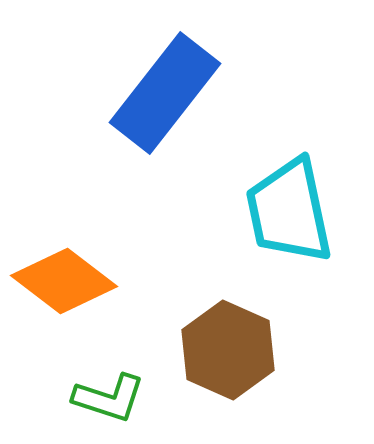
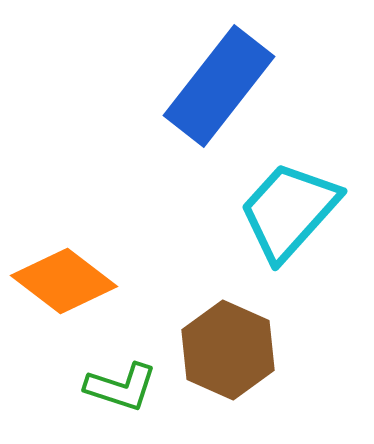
blue rectangle: moved 54 px right, 7 px up
cyan trapezoid: rotated 54 degrees clockwise
green L-shape: moved 12 px right, 11 px up
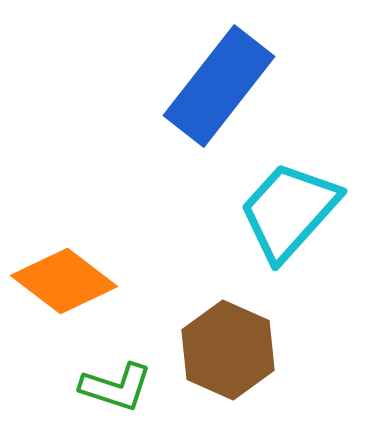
green L-shape: moved 5 px left
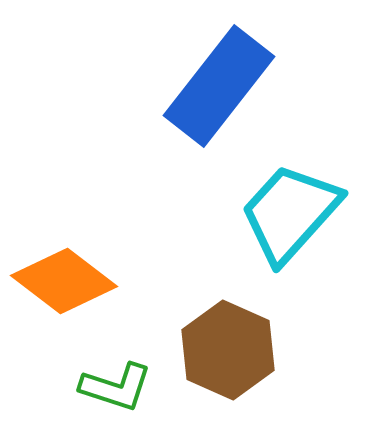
cyan trapezoid: moved 1 px right, 2 px down
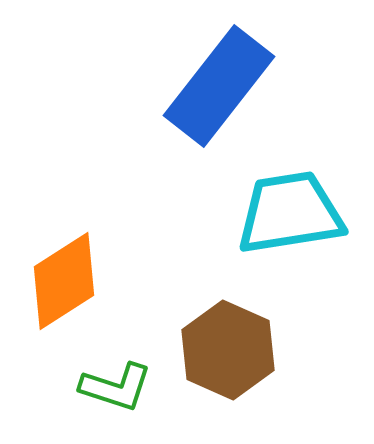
cyan trapezoid: rotated 39 degrees clockwise
orange diamond: rotated 70 degrees counterclockwise
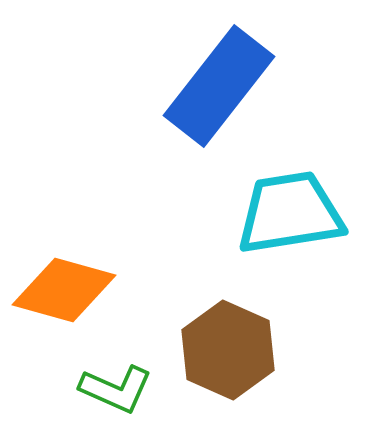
orange diamond: moved 9 px down; rotated 48 degrees clockwise
green L-shape: moved 2 px down; rotated 6 degrees clockwise
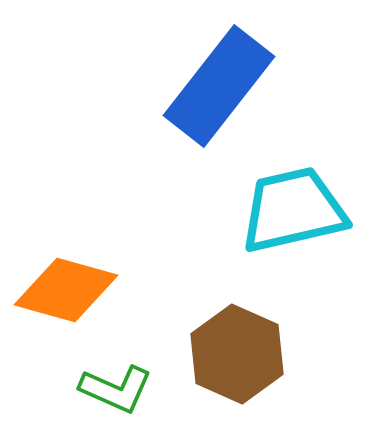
cyan trapezoid: moved 3 px right, 3 px up; rotated 4 degrees counterclockwise
orange diamond: moved 2 px right
brown hexagon: moved 9 px right, 4 px down
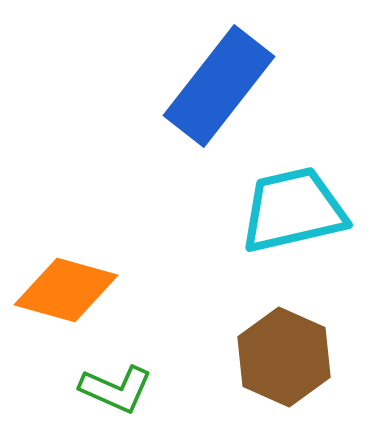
brown hexagon: moved 47 px right, 3 px down
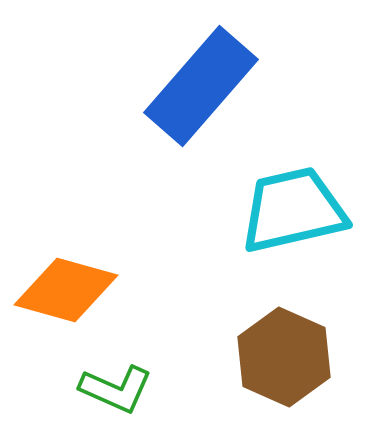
blue rectangle: moved 18 px left; rotated 3 degrees clockwise
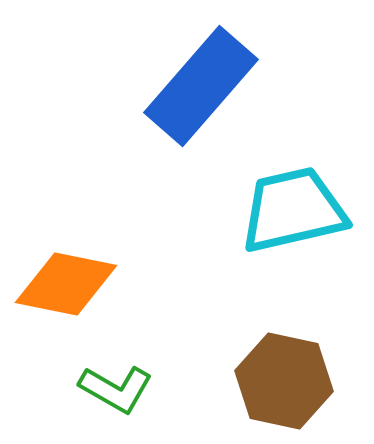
orange diamond: moved 6 px up; rotated 4 degrees counterclockwise
brown hexagon: moved 24 px down; rotated 12 degrees counterclockwise
green L-shape: rotated 6 degrees clockwise
